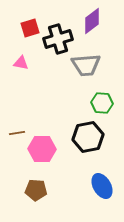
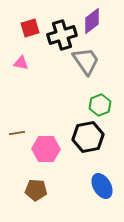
black cross: moved 4 px right, 4 px up
gray trapezoid: moved 4 px up; rotated 120 degrees counterclockwise
green hexagon: moved 2 px left, 2 px down; rotated 25 degrees counterclockwise
pink hexagon: moved 4 px right
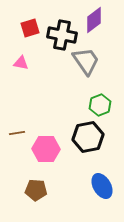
purple diamond: moved 2 px right, 1 px up
black cross: rotated 28 degrees clockwise
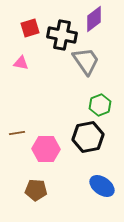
purple diamond: moved 1 px up
blue ellipse: rotated 25 degrees counterclockwise
